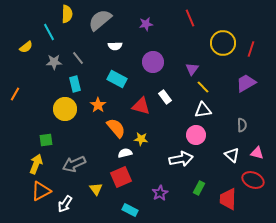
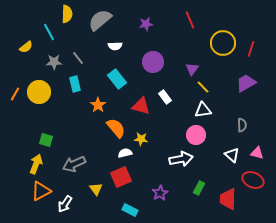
red line at (190, 18): moved 2 px down
cyan rectangle at (117, 79): rotated 24 degrees clockwise
yellow circle at (65, 109): moved 26 px left, 17 px up
green square at (46, 140): rotated 24 degrees clockwise
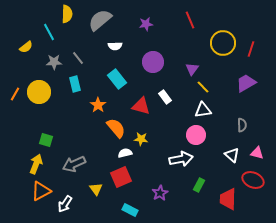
green rectangle at (199, 188): moved 3 px up
